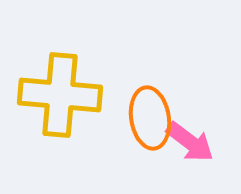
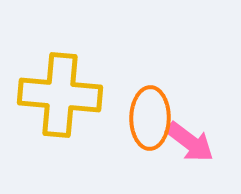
orange ellipse: rotated 10 degrees clockwise
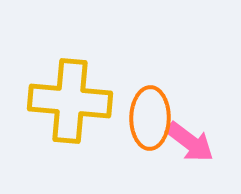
yellow cross: moved 10 px right, 6 px down
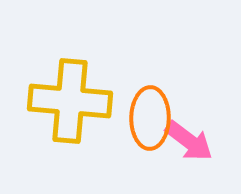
pink arrow: moved 1 px left, 1 px up
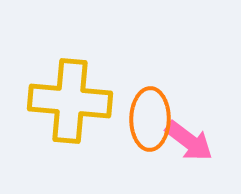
orange ellipse: moved 1 px down
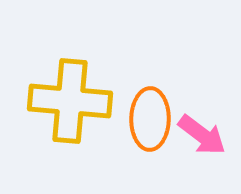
pink arrow: moved 13 px right, 6 px up
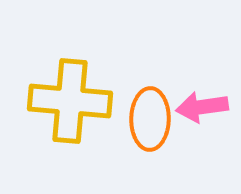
pink arrow: moved 28 px up; rotated 135 degrees clockwise
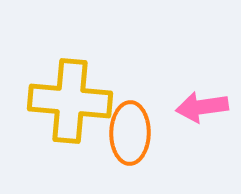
orange ellipse: moved 20 px left, 14 px down
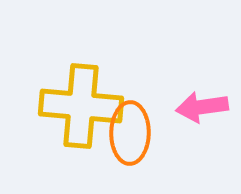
yellow cross: moved 11 px right, 5 px down
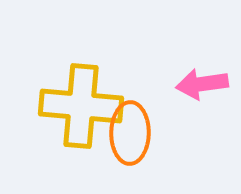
pink arrow: moved 23 px up
